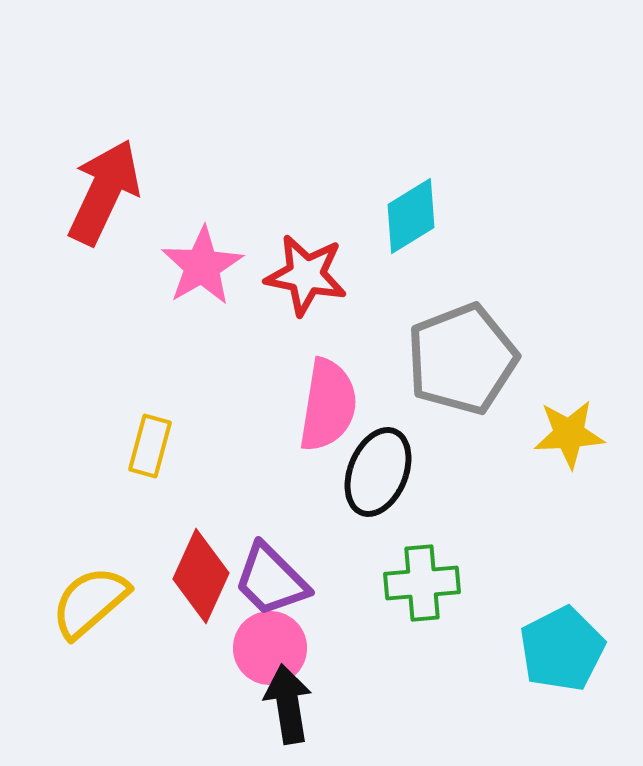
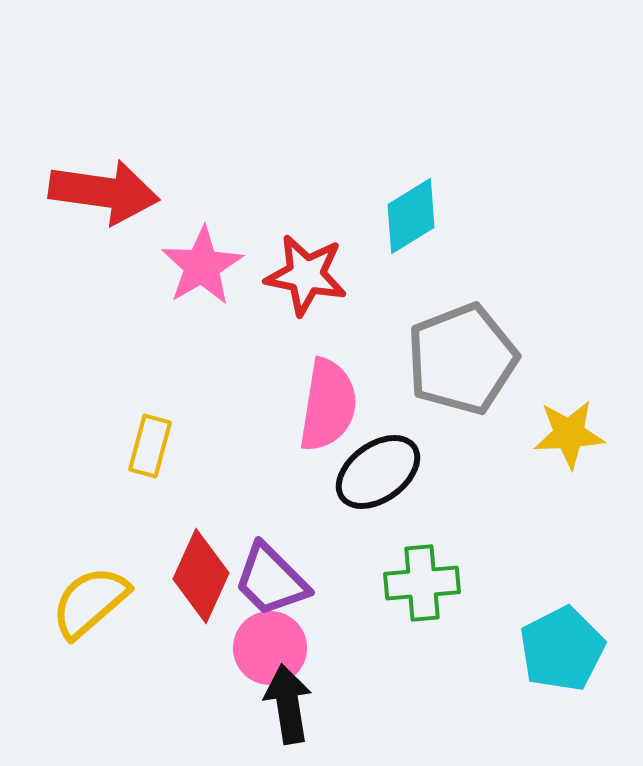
red arrow: rotated 73 degrees clockwise
black ellipse: rotated 32 degrees clockwise
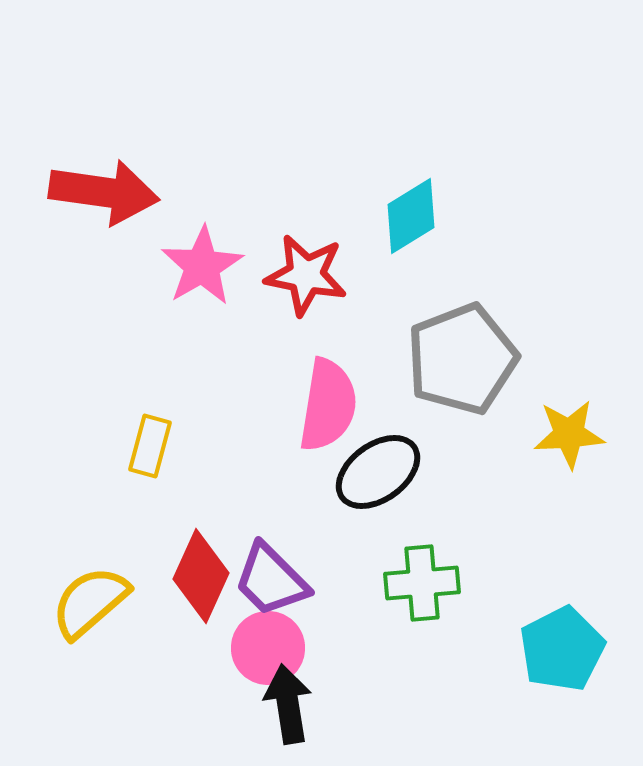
pink circle: moved 2 px left
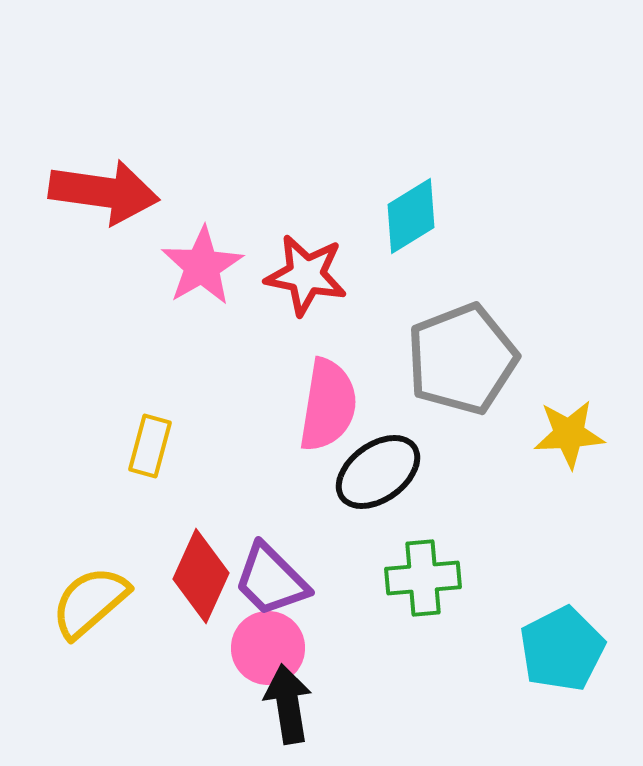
green cross: moved 1 px right, 5 px up
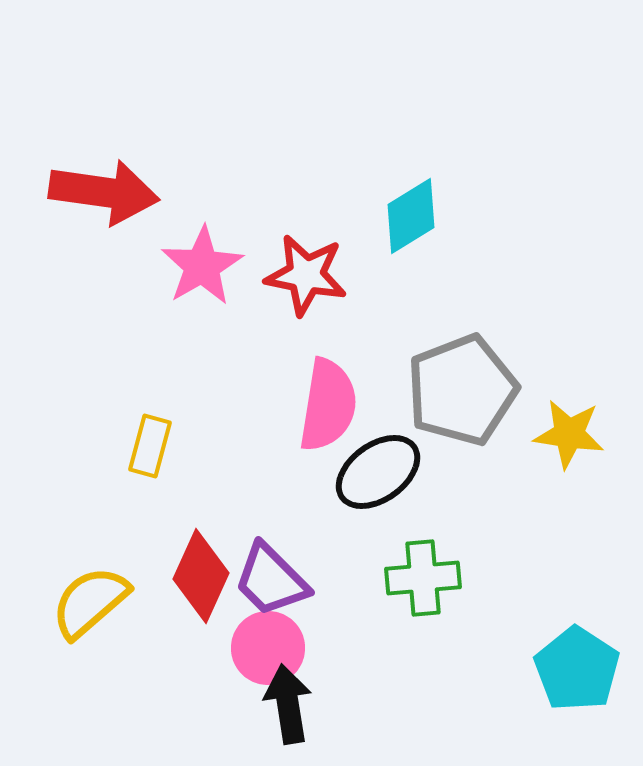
gray pentagon: moved 31 px down
yellow star: rotated 12 degrees clockwise
cyan pentagon: moved 15 px right, 20 px down; rotated 12 degrees counterclockwise
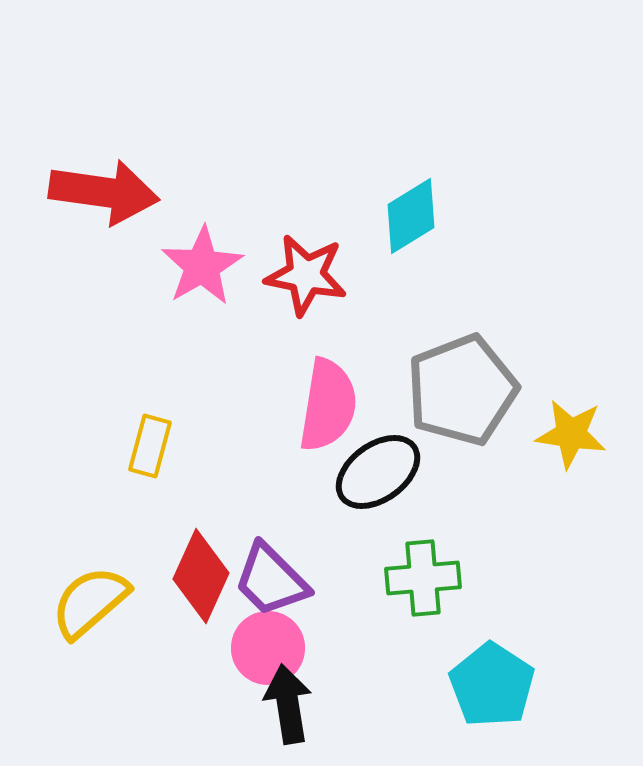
yellow star: moved 2 px right
cyan pentagon: moved 85 px left, 16 px down
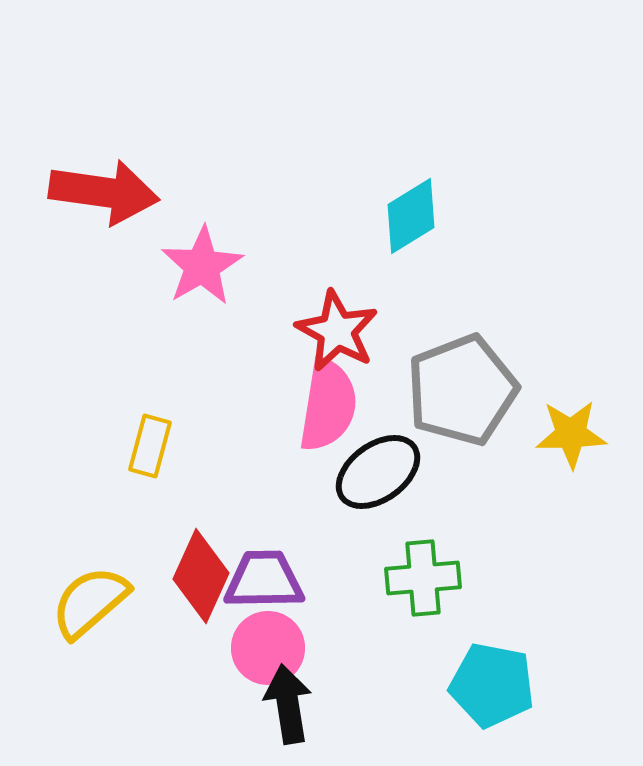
red star: moved 31 px right, 56 px down; rotated 18 degrees clockwise
yellow star: rotated 10 degrees counterclockwise
purple trapezoid: moved 7 px left; rotated 134 degrees clockwise
cyan pentagon: rotated 22 degrees counterclockwise
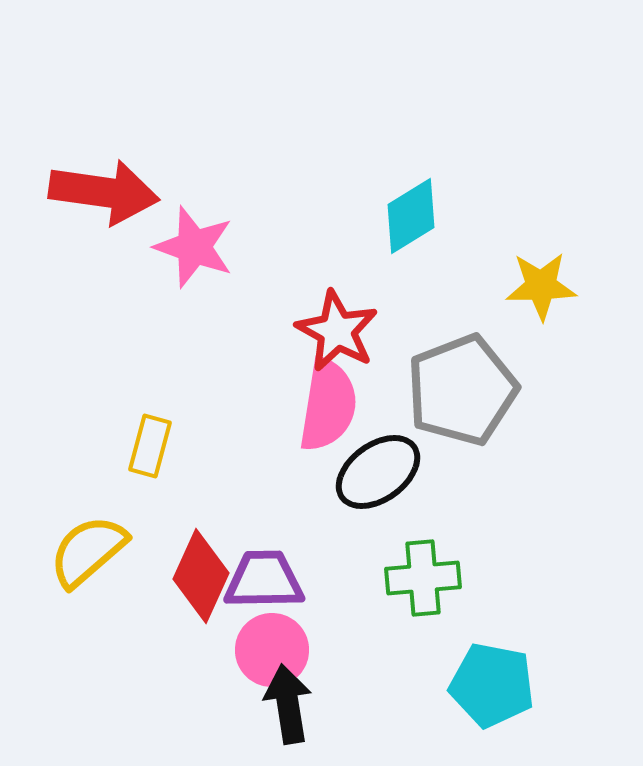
pink star: moved 8 px left, 19 px up; rotated 22 degrees counterclockwise
yellow star: moved 30 px left, 148 px up
yellow semicircle: moved 2 px left, 51 px up
pink circle: moved 4 px right, 2 px down
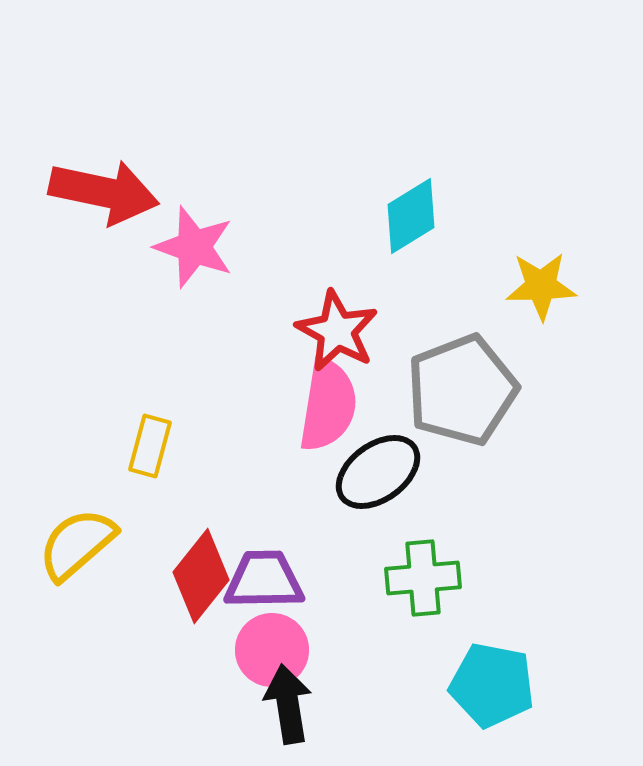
red arrow: rotated 4 degrees clockwise
yellow semicircle: moved 11 px left, 7 px up
red diamond: rotated 14 degrees clockwise
